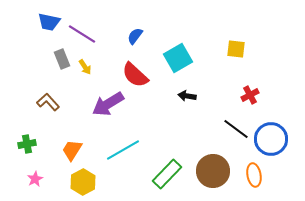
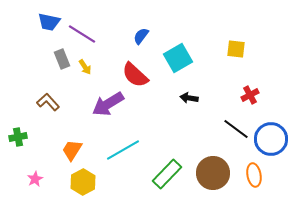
blue semicircle: moved 6 px right
black arrow: moved 2 px right, 2 px down
green cross: moved 9 px left, 7 px up
brown circle: moved 2 px down
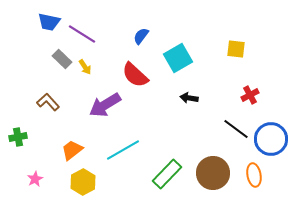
gray rectangle: rotated 24 degrees counterclockwise
purple arrow: moved 3 px left, 1 px down
orange trapezoid: rotated 20 degrees clockwise
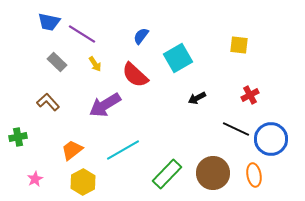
yellow square: moved 3 px right, 4 px up
gray rectangle: moved 5 px left, 3 px down
yellow arrow: moved 10 px right, 3 px up
black arrow: moved 8 px right; rotated 36 degrees counterclockwise
black line: rotated 12 degrees counterclockwise
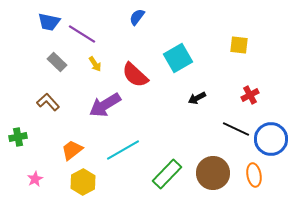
blue semicircle: moved 4 px left, 19 px up
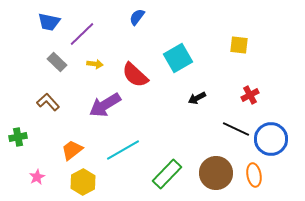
purple line: rotated 76 degrees counterclockwise
yellow arrow: rotated 49 degrees counterclockwise
brown circle: moved 3 px right
pink star: moved 2 px right, 2 px up
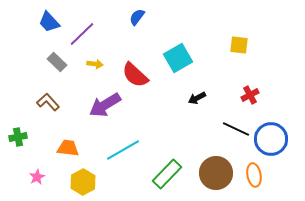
blue trapezoid: rotated 35 degrees clockwise
orange trapezoid: moved 4 px left, 2 px up; rotated 45 degrees clockwise
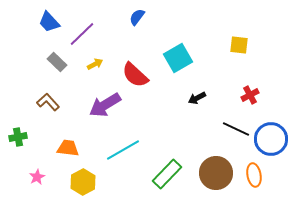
yellow arrow: rotated 35 degrees counterclockwise
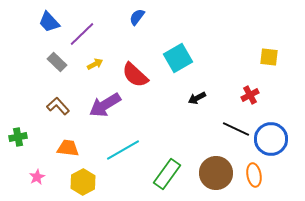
yellow square: moved 30 px right, 12 px down
brown L-shape: moved 10 px right, 4 px down
green rectangle: rotated 8 degrees counterclockwise
